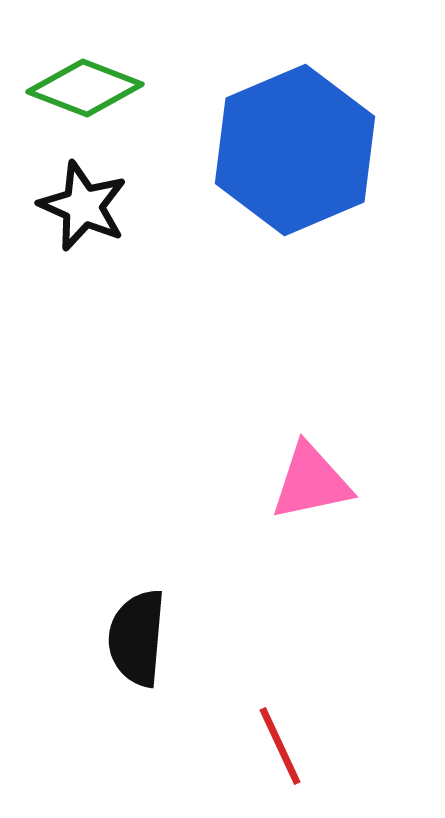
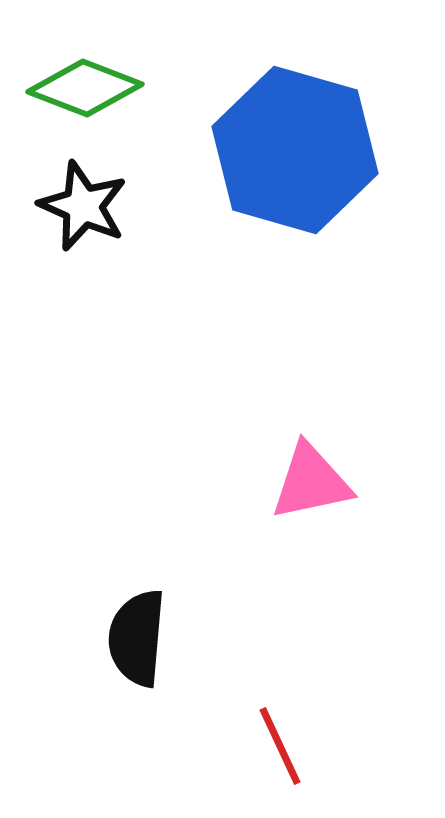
blue hexagon: rotated 21 degrees counterclockwise
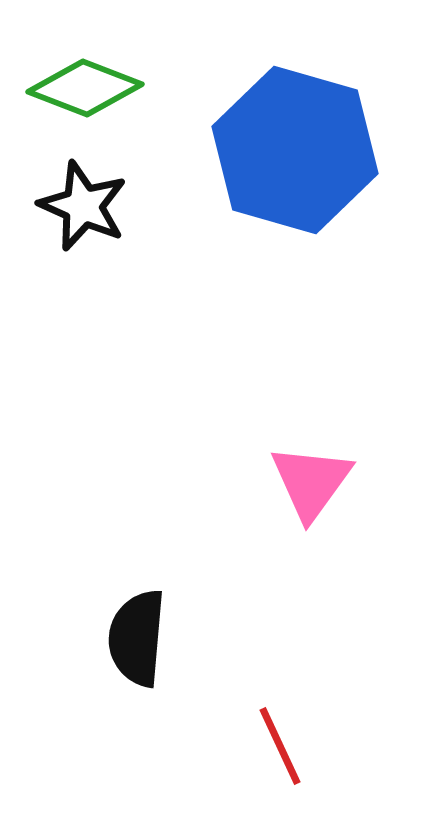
pink triangle: rotated 42 degrees counterclockwise
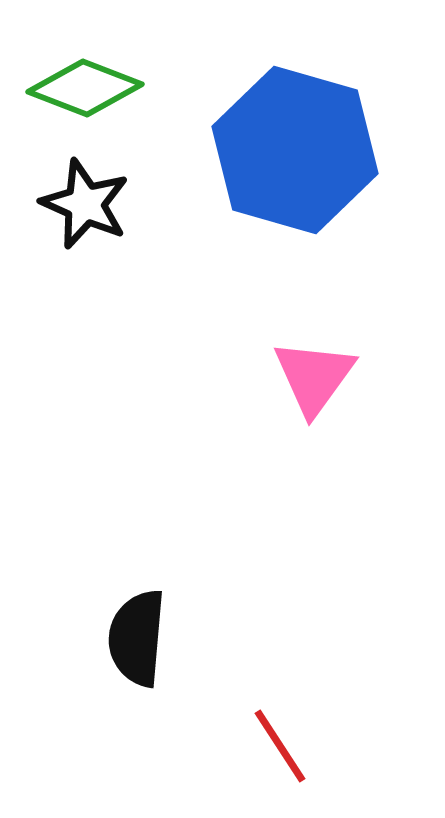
black star: moved 2 px right, 2 px up
pink triangle: moved 3 px right, 105 px up
red line: rotated 8 degrees counterclockwise
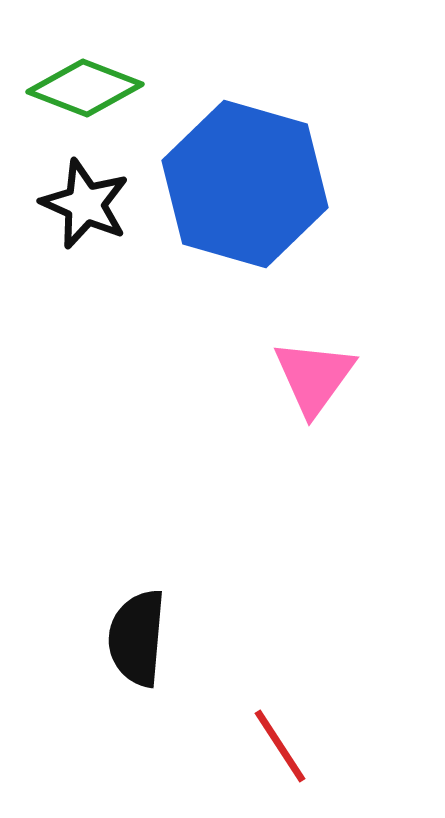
blue hexagon: moved 50 px left, 34 px down
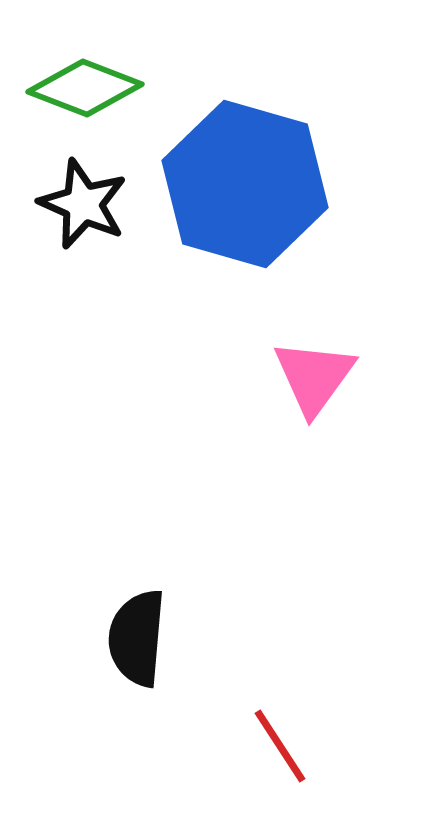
black star: moved 2 px left
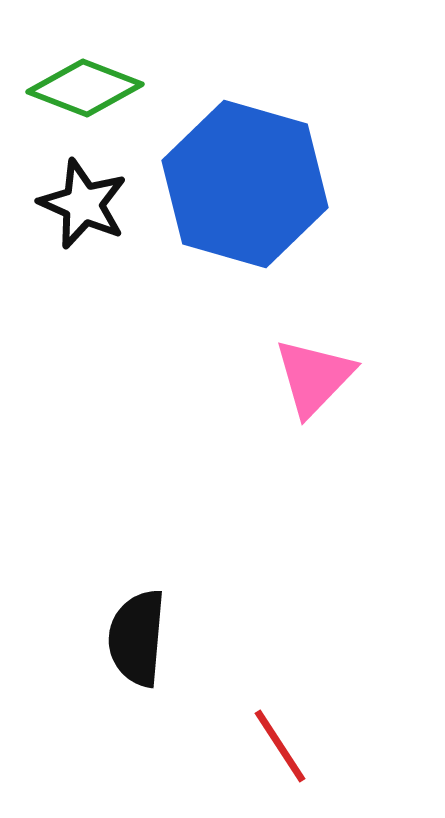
pink triangle: rotated 8 degrees clockwise
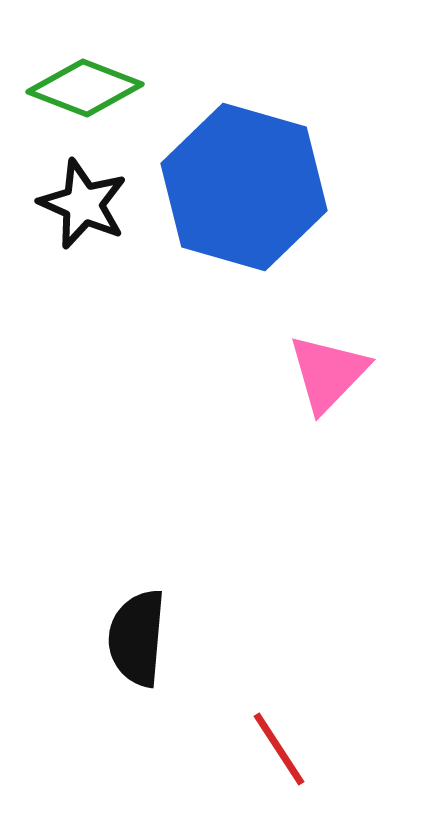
blue hexagon: moved 1 px left, 3 px down
pink triangle: moved 14 px right, 4 px up
red line: moved 1 px left, 3 px down
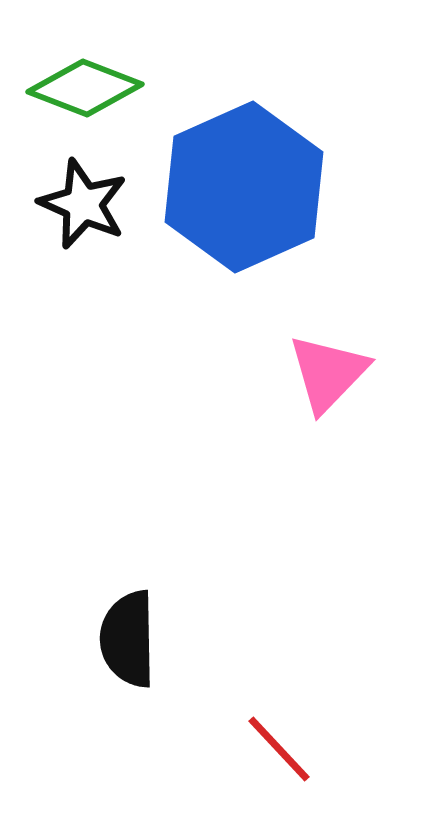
blue hexagon: rotated 20 degrees clockwise
black semicircle: moved 9 px left, 1 px down; rotated 6 degrees counterclockwise
red line: rotated 10 degrees counterclockwise
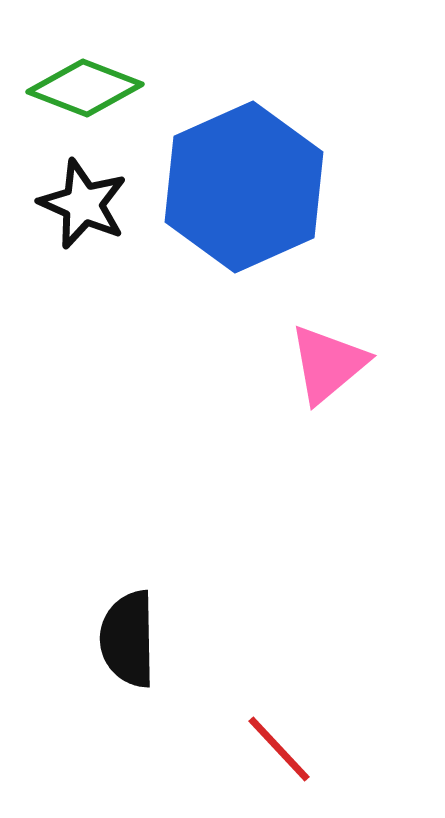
pink triangle: moved 9 px up; rotated 6 degrees clockwise
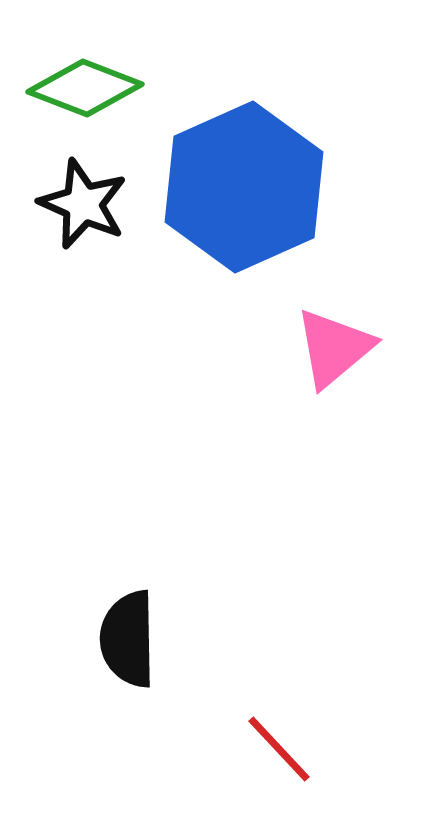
pink triangle: moved 6 px right, 16 px up
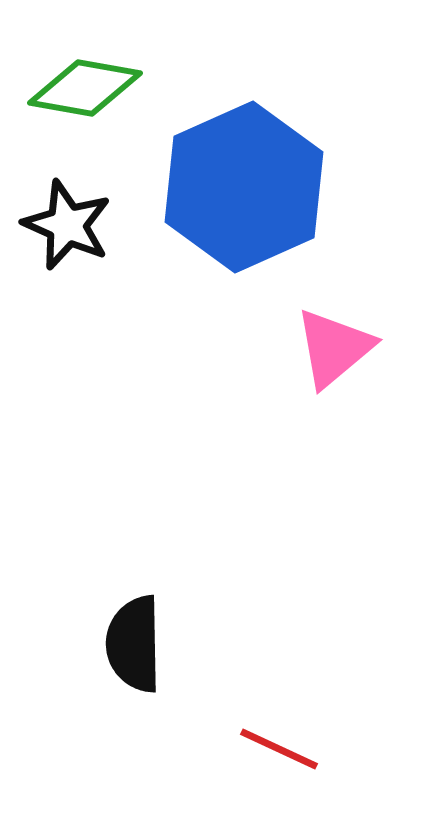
green diamond: rotated 11 degrees counterclockwise
black star: moved 16 px left, 21 px down
black semicircle: moved 6 px right, 5 px down
red line: rotated 22 degrees counterclockwise
